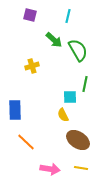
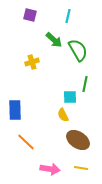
yellow cross: moved 4 px up
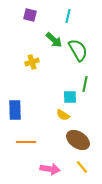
yellow semicircle: rotated 32 degrees counterclockwise
orange line: rotated 42 degrees counterclockwise
yellow line: moved 1 px right, 1 px up; rotated 40 degrees clockwise
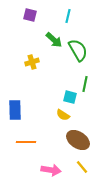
cyan square: rotated 16 degrees clockwise
pink arrow: moved 1 px right, 1 px down
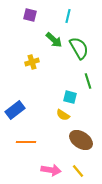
green semicircle: moved 1 px right, 2 px up
green line: moved 3 px right, 3 px up; rotated 28 degrees counterclockwise
blue rectangle: rotated 54 degrees clockwise
brown ellipse: moved 3 px right
yellow line: moved 4 px left, 4 px down
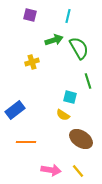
green arrow: rotated 60 degrees counterclockwise
brown ellipse: moved 1 px up
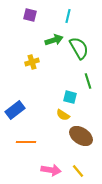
brown ellipse: moved 3 px up
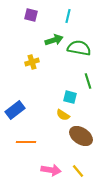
purple square: moved 1 px right
green semicircle: rotated 50 degrees counterclockwise
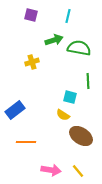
green line: rotated 14 degrees clockwise
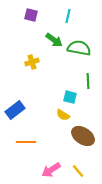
green arrow: rotated 54 degrees clockwise
brown ellipse: moved 2 px right
pink arrow: rotated 138 degrees clockwise
